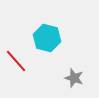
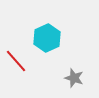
cyan hexagon: rotated 20 degrees clockwise
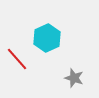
red line: moved 1 px right, 2 px up
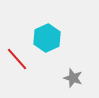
gray star: moved 1 px left
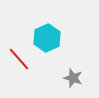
red line: moved 2 px right
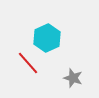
red line: moved 9 px right, 4 px down
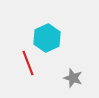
red line: rotated 20 degrees clockwise
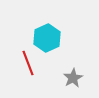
gray star: rotated 24 degrees clockwise
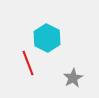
cyan hexagon: rotated 8 degrees counterclockwise
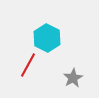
red line: moved 2 px down; rotated 50 degrees clockwise
